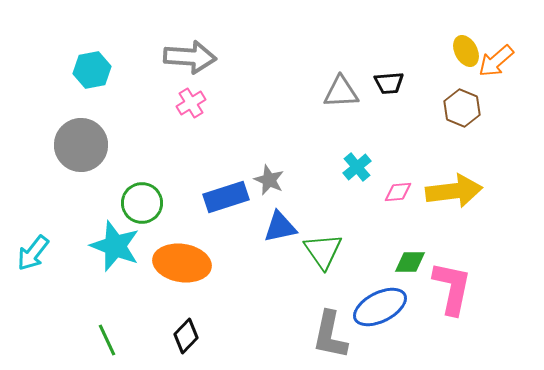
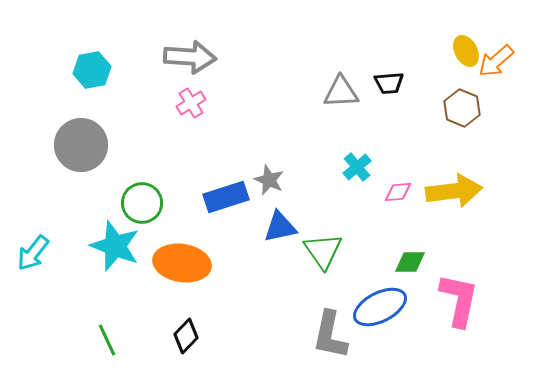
pink L-shape: moved 7 px right, 12 px down
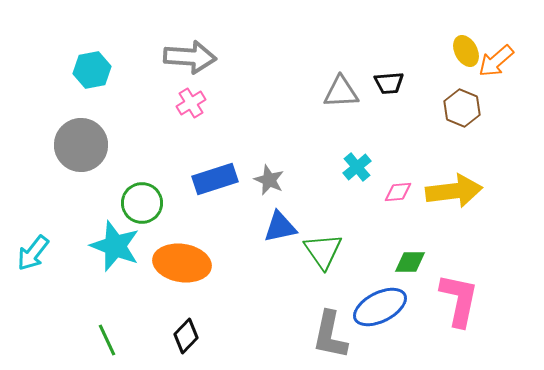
blue rectangle: moved 11 px left, 18 px up
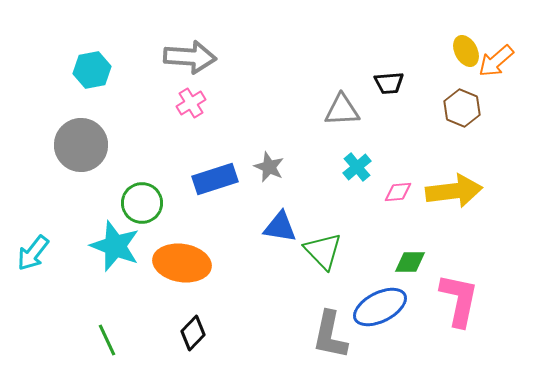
gray triangle: moved 1 px right, 18 px down
gray star: moved 13 px up
blue triangle: rotated 21 degrees clockwise
green triangle: rotated 9 degrees counterclockwise
black diamond: moved 7 px right, 3 px up
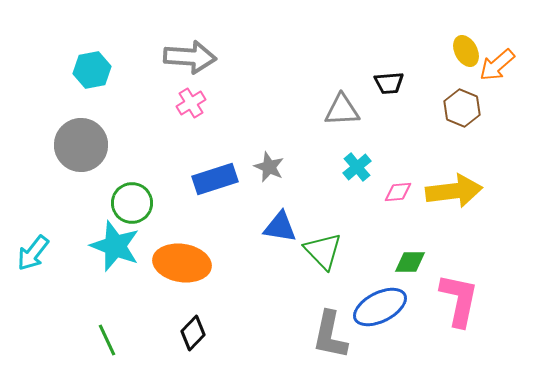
orange arrow: moved 1 px right, 4 px down
green circle: moved 10 px left
